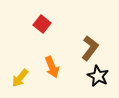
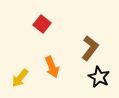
black star: moved 1 px right, 1 px down
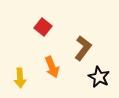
red square: moved 1 px right, 3 px down
brown L-shape: moved 7 px left
yellow arrow: rotated 42 degrees counterclockwise
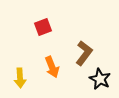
red square: rotated 30 degrees clockwise
brown L-shape: moved 1 px right, 5 px down
black star: moved 1 px right, 2 px down
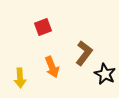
black star: moved 5 px right, 5 px up
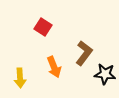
red square: rotated 36 degrees counterclockwise
orange arrow: moved 2 px right
black star: rotated 20 degrees counterclockwise
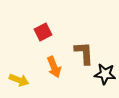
red square: moved 5 px down; rotated 30 degrees clockwise
brown L-shape: rotated 40 degrees counterclockwise
yellow arrow: moved 1 px left, 2 px down; rotated 66 degrees counterclockwise
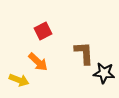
red square: moved 1 px up
orange arrow: moved 16 px left, 5 px up; rotated 25 degrees counterclockwise
black star: moved 1 px left, 1 px up
